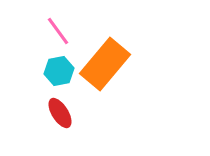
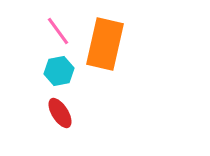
orange rectangle: moved 20 px up; rotated 27 degrees counterclockwise
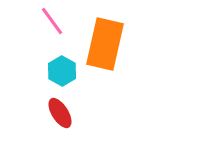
pink line: moved 6 px left, 10 px up
cyan hexagon: moved 3 px right; rotated 20 degrees counterclockwise
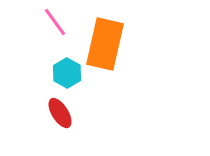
pink line: moved 3 px right, 1 px down
cyan hexagon: moved 5 px right, 2 px down
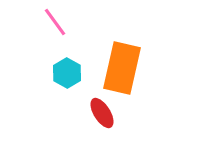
orange rectangle: moved 17 px right, 24 px down
red ellipse: moved 42 px right
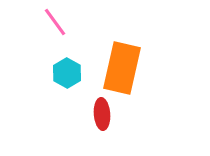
red ellipse: moved 1 px down; rotated 28 degrees clockwise
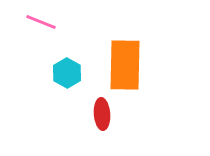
pink line: moved 14 px left; rotated 32 degrees counterclockwise
orange rectangle: moved 3 px right, 3 px up; rotated 12 degrees counterclockwise
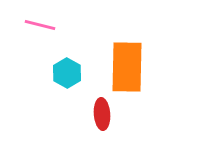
pink line: moved 1 px left, 3 px down; rotated 8 degrees counterclockwise
orange rectangle: moved 2 px right, 2 px down
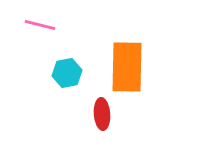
cyan hexagon: rotated 20 degrees clockwise
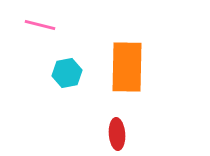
red ellipse: moved 15 px right, 20 px down
